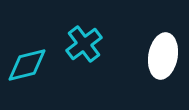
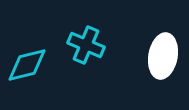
cyan cross: moved 2 px right, 1 px down; rotated 30 degrees counterclockwise
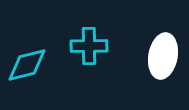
cyan cross: moved 3 px right, 1 px down; rotated 24 degrees counterclockwise
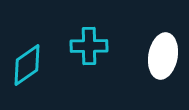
cyan diamond: rotated 21 degrees counterclockwise
